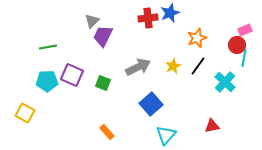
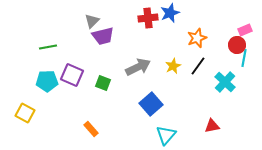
purple trapezoid: rotated 130 degrees counterclockwise
orange rectangle: moved 16 px left, 3 px up
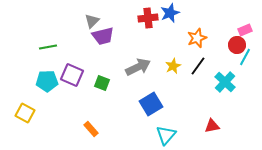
cyan line: moved 1 px right, 1 px up; rotated 18 degrees clockwise
green square: moved 1 px left
blue square: rotated 10 degrees clockwise
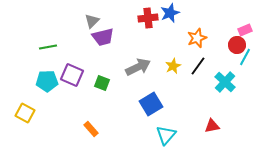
purple trapezoid: moved 1 px down
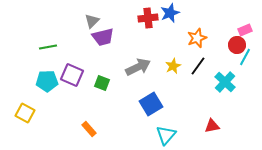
orange rectangle: moved 2 px left
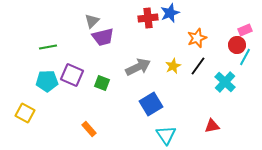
cyan triangle: rotated 15 degrees counterclockwise
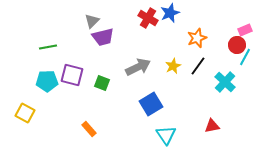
red cross: rotated 36 degrees clockwise
purple square: rotated 10 degrees counterclockwise
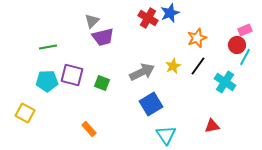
gray arrow: moved 4 px right, 5 px down
cyan cross: rotated 10 degrees counterclockwise
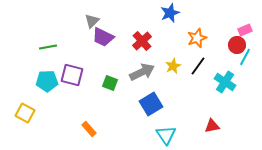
red cross: moved 6 px left, 23 px down; rotated 18 degrees clockwise
purple trapezoid: rotated 40 degrees clockwise
green square: moved 8 px right
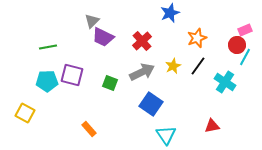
blue square: rotated 25 degrees counterclockwise
